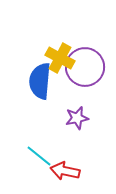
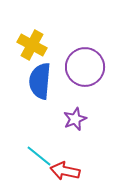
yellow cross: moved 28 px left, 13 px up
purple star: moved 2 px left, 1 px down; rotated 10 degrees counterclockwise
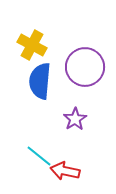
purple star: rotated 10 degrees counterclockwise
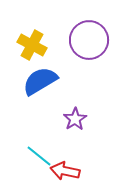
purple circle: moved 4 px right, 27 px up
blue semicircle: rotated 54 degrees clockwise
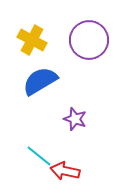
yellow cross: moved 5 px up
purple star: rotated 20 degrees counterclockwise
